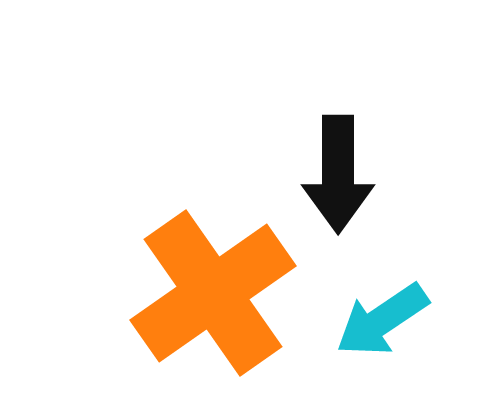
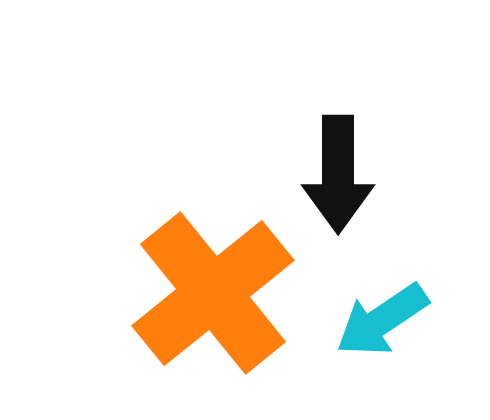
orange cross: rotated 4 degrees counterclockwise
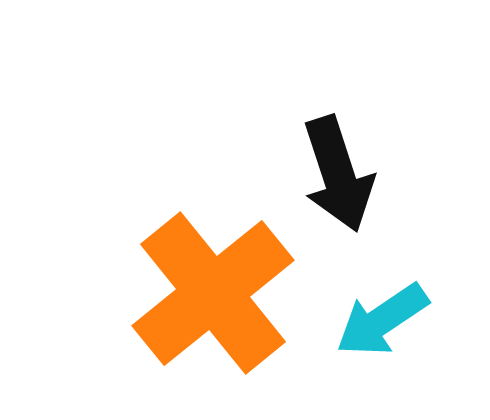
black arrow: rotated 18 degrees counterclockwise
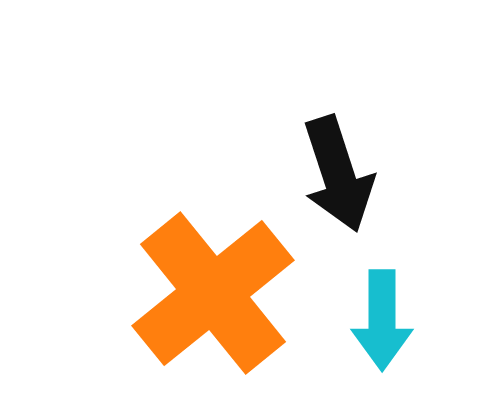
cyan arrow: rotated 56 degrees counterclockwise
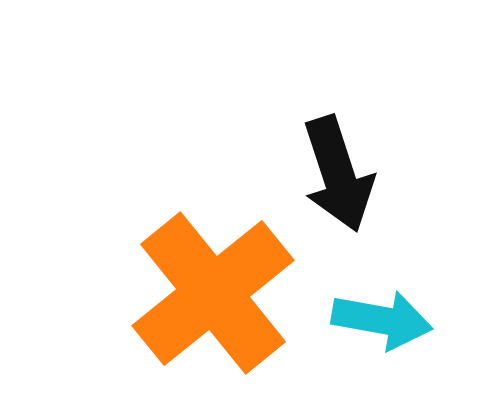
cyan arrow: rotated 80 degrees counterclockwise
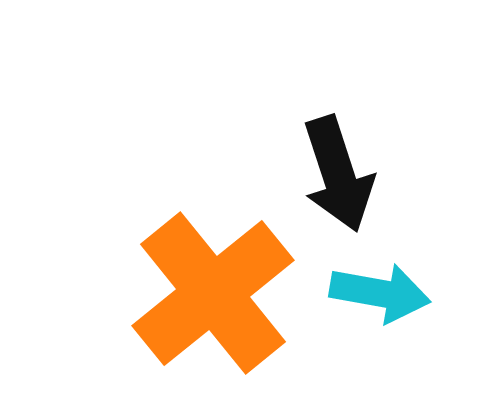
cyan arrow: moved 2 px left, 27 px up
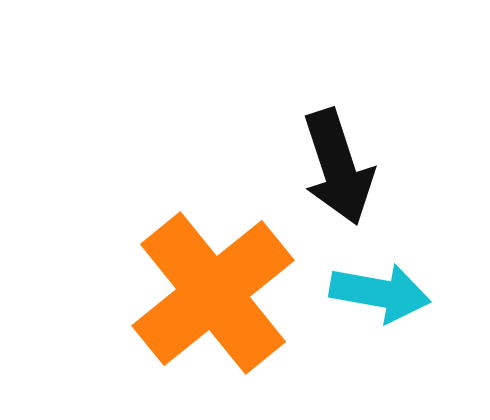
black arrow: moved 7 px up
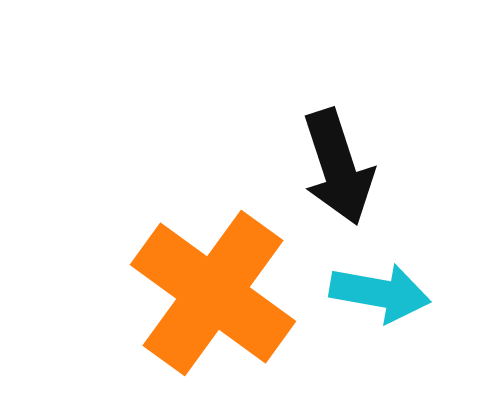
orange cross: rotated 15 degrees counterclockwise
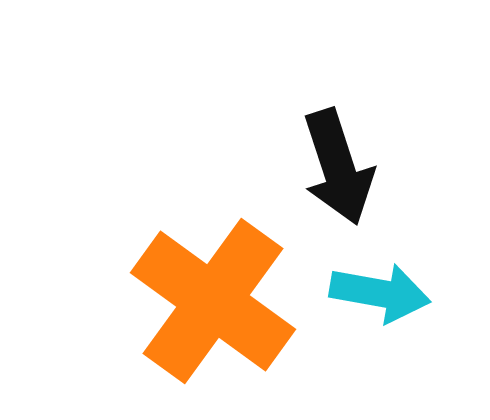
orange cross: moved 8 px down
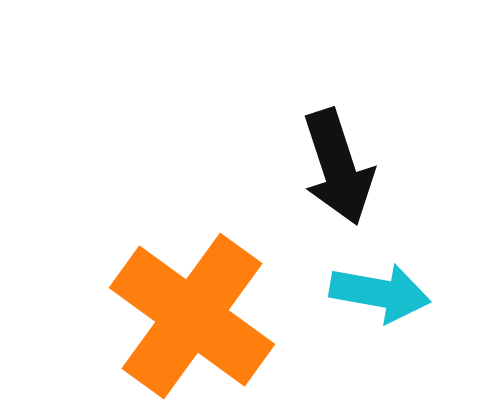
orange cross: moved 21 px left, 15 px down
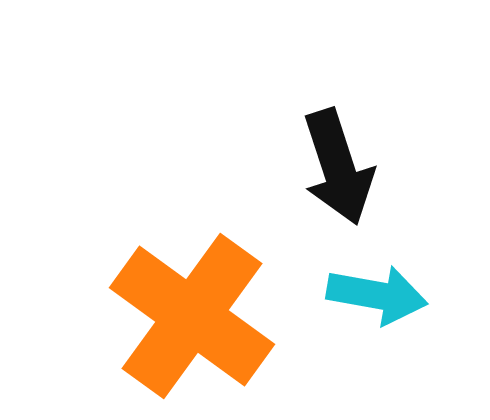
cyan arrow: moved 3 px left, 2 px down
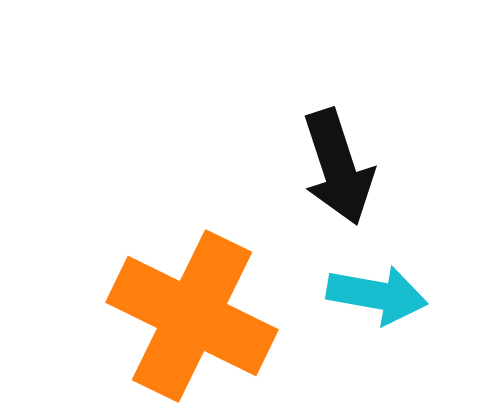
orange cross: rotated 10 degrees counterclockwise
